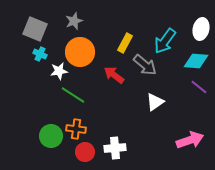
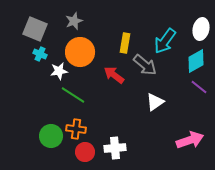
yellow rectangle: rotated 18 degrees counterclockwise
cyan diamond: rotated 35 degrees counterclockwise
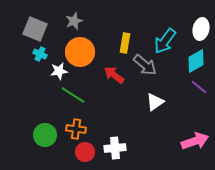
green circle: moved 6 px left, 1 px up
pink arrow: moved 5 px right, 1 px down
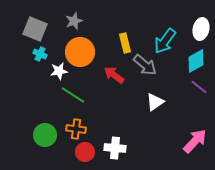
yellow rectangle: rotated 24 degrees counterclockwise
pink arrow: rotated 28 degrees counterclockwise
white cross: rotated 10 degrees clockwise
